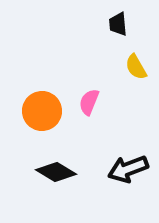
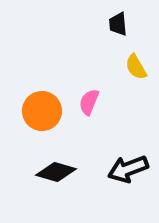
black diamond: rotated 15 degrees counterclockwise
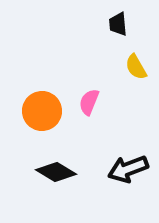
black diamond: rotated 15 degrees clockwise
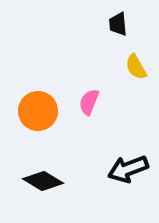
orange circle: moved 4 px left
black diamond: moved 13 px left, 9 px down
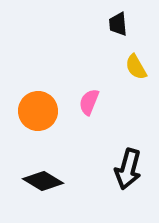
black arrow: rotated 54 degrees counterclockwise
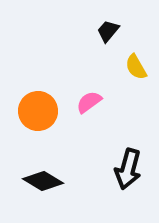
black trapezoid: moved 10 px left, 7 px down; rotated 45 degrees clockwise
pink semicircle: rotated 32 degrees clockwise
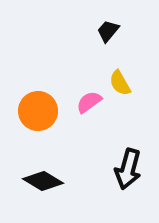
yellow semicircle: moved 16 px left, 16 px down
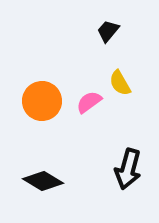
orange circle: moved 4 px right, 10 px up
